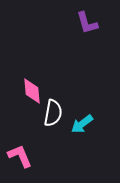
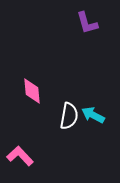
white semicircle: moved 16 px right, 3 px down
cyan arrow: moved 11 px right, 9 px up; rotated 65 degrees clockwise
pink L-shape: rotated 20 degrees counterclockwise
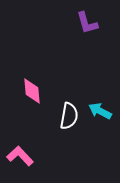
cyan arrow: moved 7 px right, 4 px up
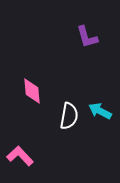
purple L-shape: moved 14 px down
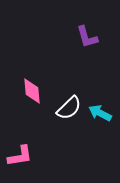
cyan arrow: moved 2 px down
white semicircle: moved 8 px up; rotated 36 degrees clockwise
pink L-shape: rotated 124 degrees clockwise
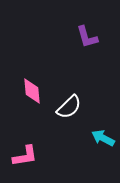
white semicircle: moved 1 px up
cyan arrow: moved 3 px right, 25 px down
pink L-shape: moved 5 px right
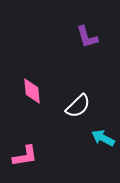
white semicircle: moved 9 px right, 1 px up
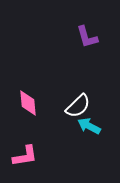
pink diamond: moved 4 px left, 12 px down
cyan arrow: moved 14 px left, 12 px up
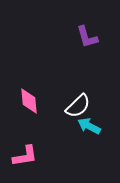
pink diamond: moved 1 px right, 2 px up
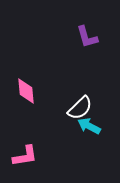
pink diamond: moved 3 px left, 10 px up
white semicircle: moved 2 px right, 2 px down
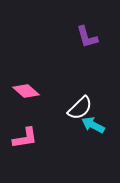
pink diamond: rotated 44 degrees counterclockwise
cyan arrow: moved 4 px right, 1 px up
pink L-shape: moved 18 px up
